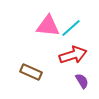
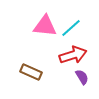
pink triangle: moved 3 px left
purple semicircle: moved 4 px up
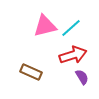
pink triangle: rotated 20 degrees counterclockwise
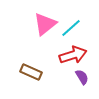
pink triangle: moved 2 px up; rotated 25 degrees counterclockwise
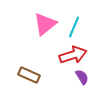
cyan line: moved 3 px right, 1 px up; rotated 25 degrees counterclockwise
brown rectangle: moved 2 px left, 3 px down
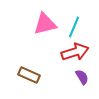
pink triangle: rotated 25 degrees clockwise
red arrow: moved 2 px right, 3 px up
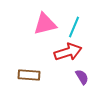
red arrow: moved 7 px left
brown rectangle: rotated 20 degrees counterclockwise
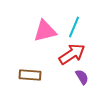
pink triangle: moved 7 px down
red arrow: moved 4 px right, 2 px down; rotated 16 degrees counterclockwise
brown rectangle: moved 1 px right
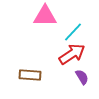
cyan line: moved 1 px left, 5 px down; rotated 20 degrees clockwise
pink triangle: moved 15 px up; rotated 15 degrees clockwise
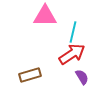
cyan line: rotated 30 degrees counterclockwise
brown rectangle: rotated 20 degrees counterclockwise
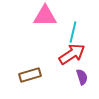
purple semicircle: rotated 14 degrees clockwise
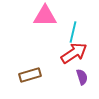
red arrow: moved 2 px right, 1 px up
